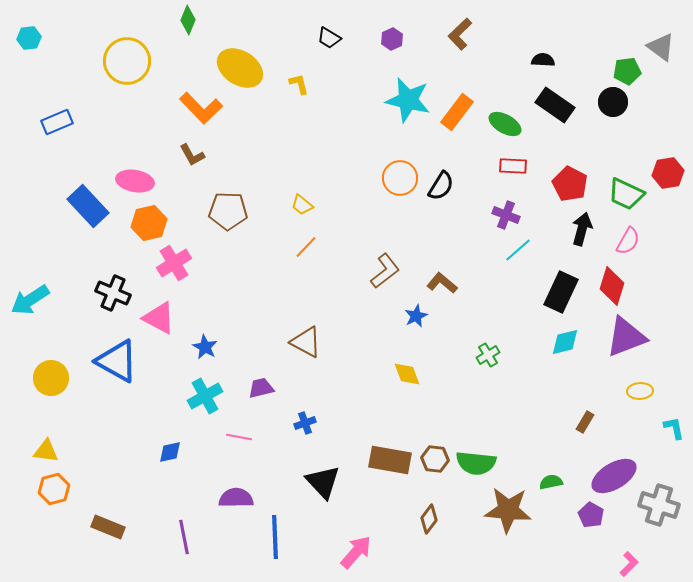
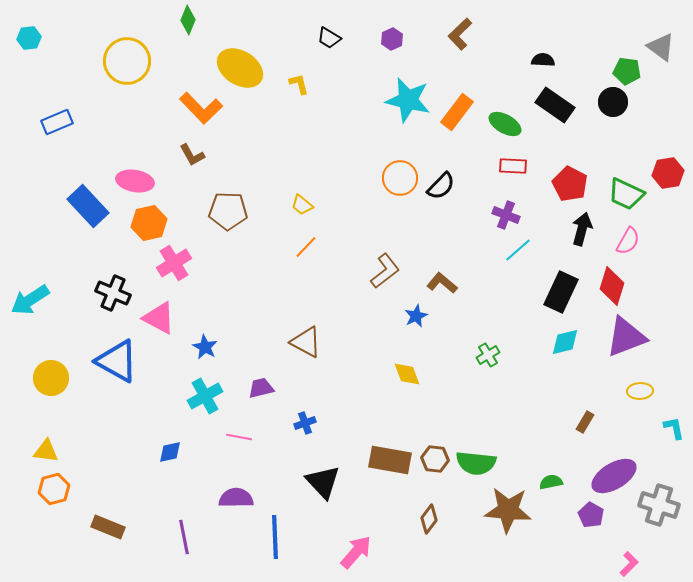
green pentagon at (627, 71): rotated 16 degrees clockwise
black semicircle at (441, 186): rotated 12 degrees clockwise
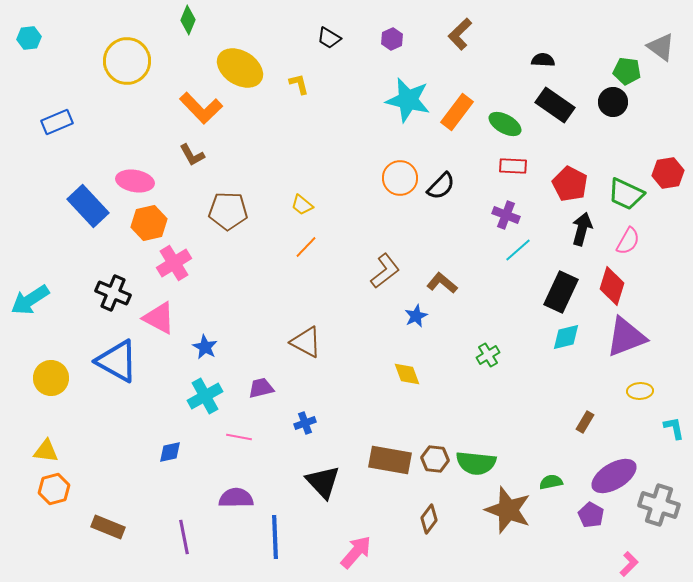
cyan diamond at (565, 342): moved 1 px right, 5 px up
brown star at (508, 510): rotated 15 degrees clockwise
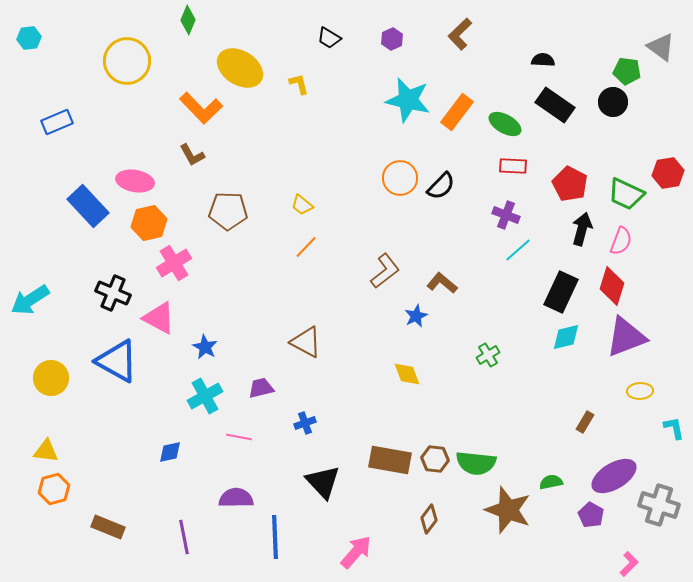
pink semicircle at (628, 241): moved 7 px left; rotated 8 degrees counterclockwise
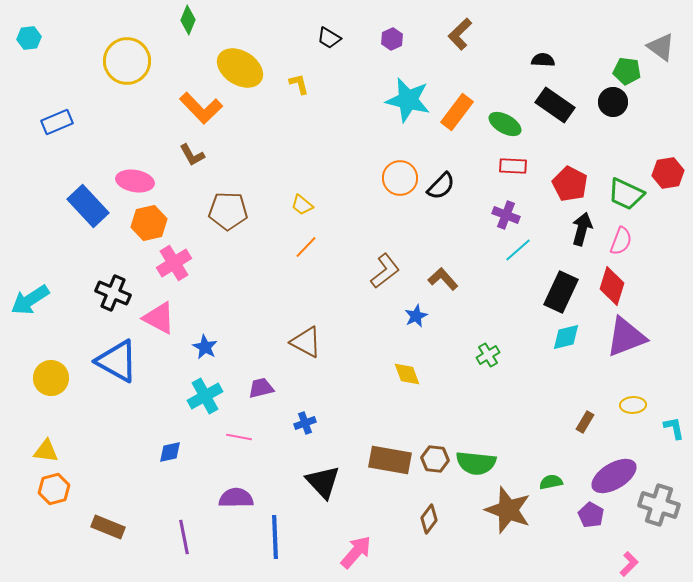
brown L-shape at (442, 283): moved 1 px right, 4 px up; rotated 8 degrees clockwise
yellow ellipse at (640, 391): moved 7 px left, 14 px down
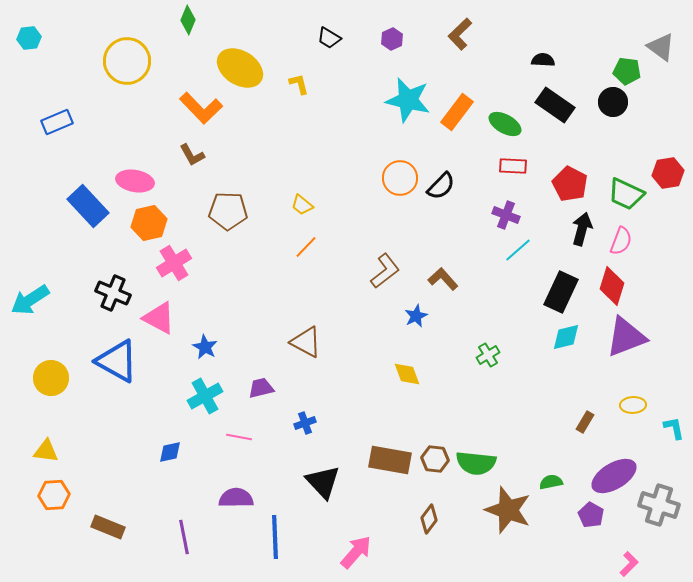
orange hexagon at (54, 489): moved 6 px down; rotated 12 degrees clockwise
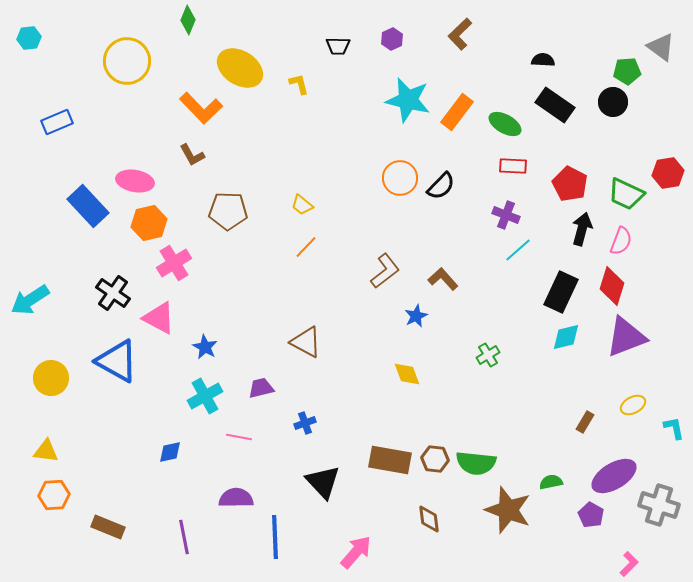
black trapezoid at (329, 38): moved 9 px right, 8 px down; rotated 30 degrees counterclockwise
green pentagon at (627, 71): rotated 12 degrees counterclockwise
black cross at (113, 293): rotated 12 degrees clockwise
yellow ellipse at (633, 405): rotated 25 degrees counterclockwise
brown diamond at (429, 519): rotated 44 degrees counterclockwise
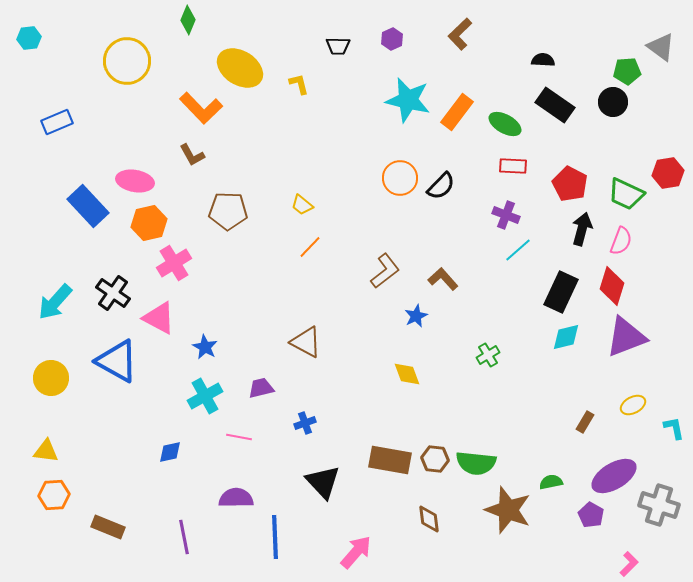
orange line at (306, 247): moved 4 px right
cyan arrow at (30, 300): moved 25 px right, 2 px down; rotated 15 degrees counterclockwise
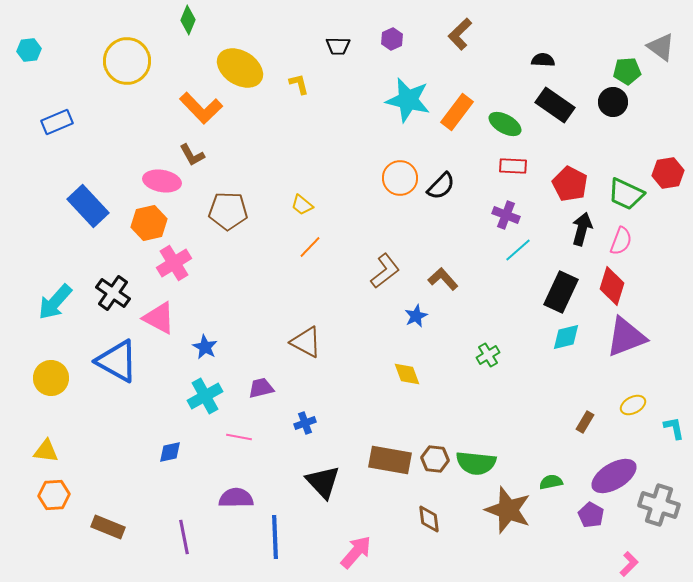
cyan hexagon at (29, 38): moved 12 px down
pink ellipse at (135, 181): moved 27 px right
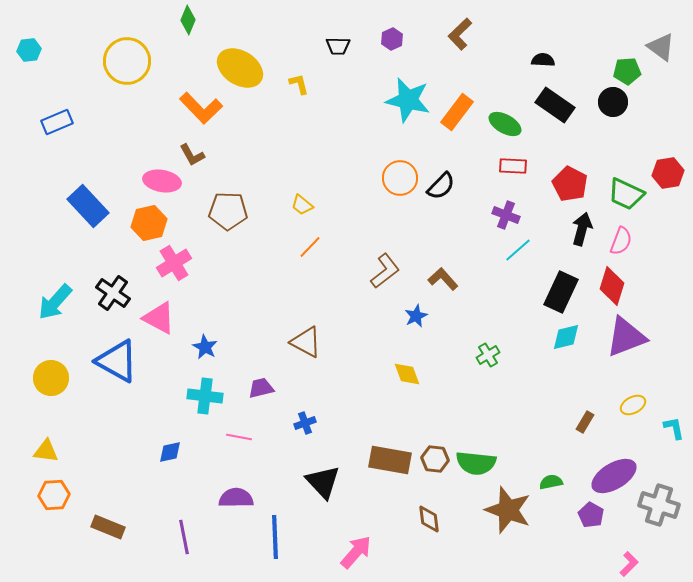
cyan cross at (205, 396): rotated 36 degrees clockwise
